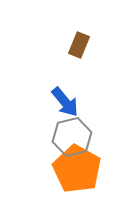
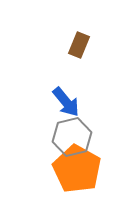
blue arrow: moved 1 px right
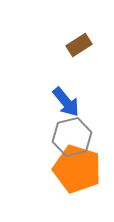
brown rectangle: rotated 35 degrees clockwise
orange pentagon: rotated 12 degrees counterclockwise
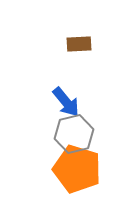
brown rectangle: moved 1 px up; rotated 30 degrees clockwise
gray hexagon: moved 2 px right, 3 px up
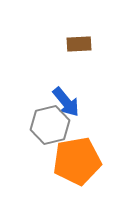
gray hexagon: moved 24 px left, 9 px up
orange pentagon: moved 8 px up; rotated 27 degrees counterclockwise
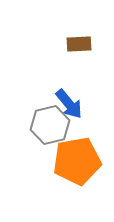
blue arrow: moved 3 px right, 2 px down
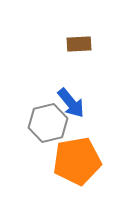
blue arrow: moved 2 px right, 1 px up
gray hexagon: moved 2 px left, 2 px up
